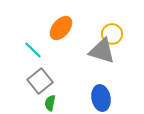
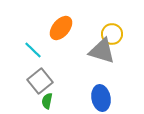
green semicircle: moved 3 px left, 2 px up
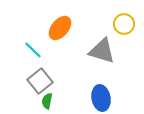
orange ellipse: moved 1 px left
yellow circle: moved 12 px right, 10 px up
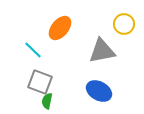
gray triangle: rotated 28 degrees counterclockwise
gray square: moved 1 px down; rotated 30 degrees counterclockwise
blue ellipse: moved 2 px left, 7 px up; rotated 50 degrees counterclockwise
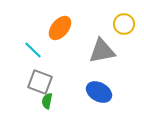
blue ellipse: moved 1 px down
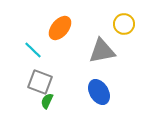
blue ellipse: rotated 30 degrees clockwise
green semicircle: rotated 14 degrees clockwise
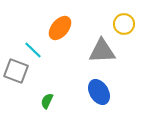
gray triangle: rotated 8 degrees clockwise
gray square: moved 24 px left, 11 px up
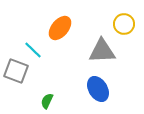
blue ellipse: moved 1 px left, 3 px up
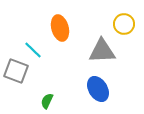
orange ellipse: rotated 55 degrees counterclockwise
